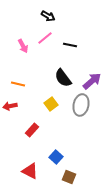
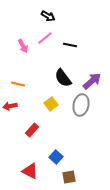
brown square: rotated 32 degrees counterclockwise
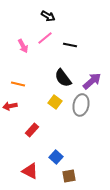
yellow square: moved 4 px right, 2 px up; rotated 16 degrees counterclockwise
brown square: moved 1 px up
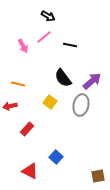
pink line: moved 1 px left, 1 px up
yellow square: moved 5 px left
red rectangle: moved 5 px left, 1 px up
brown square: moved 29 px right
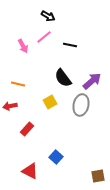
yellow square: rotated 24 degrees clockwise
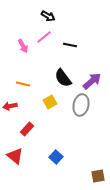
orange line: moved 5 px right
red triangle: moved 15 px left, 15 px up; rotated 12 degrees clockwise
